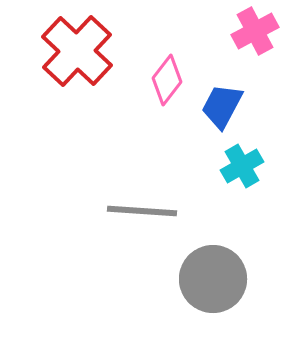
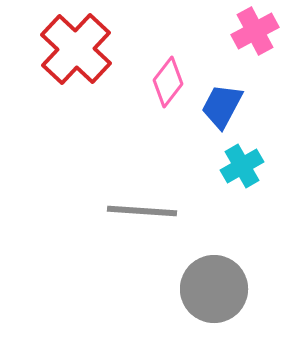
red cross: moved 1 px left, 2 px up
pink diamond: moved 1 px right, 2 px down
gray circle: moved 1 px right, 10 px down
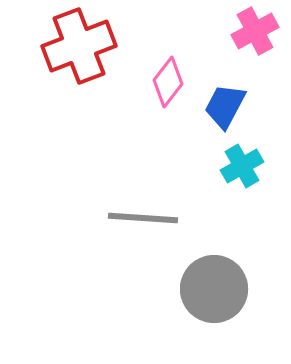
red cross: moved 3 px right, 3 px up; rotated 26 degrees clockwise
blue trapezoid: moved 3 px right
gray line: moved 1 px right, 7 px down
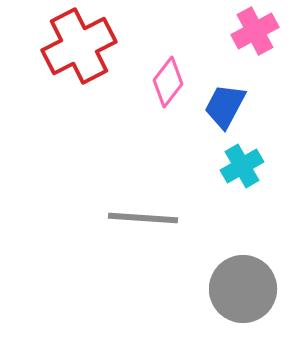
red cross: rotated 6 degrees counterclockwise
gray circle: moved 29 px right
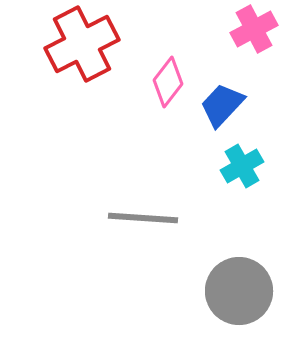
pink cross: moved 1 px left, 2 px up
red cross: moved 3 px right, 2 px up
blue trapezoid: moved 3 px left, 1 px up; rotated 15 degrees clockwise
gray circle: moved 4 px left, 2 px down
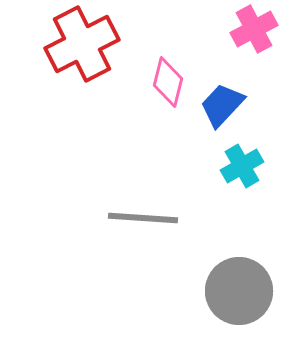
pink diamond: rotated 24 degrees counterclockwise
